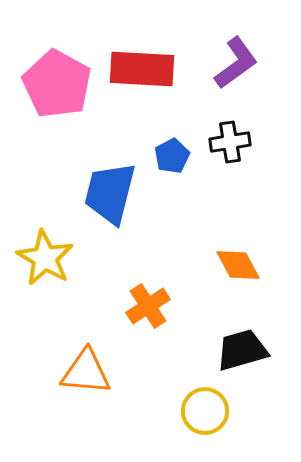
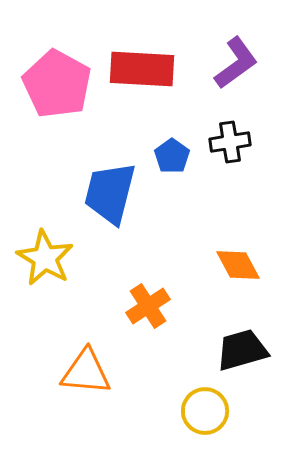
blue pentagon: rotated 8 degrees counterclockwise
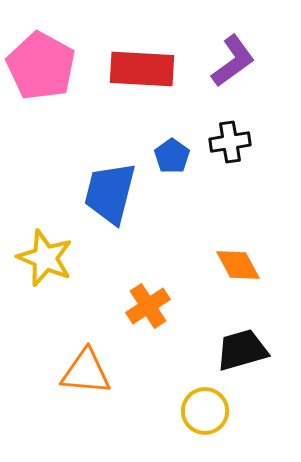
purple L-shape: moved 3 px left, 2 px up
pink pentagon: moved 16 px left, 18 px up
yellow star: rotated 8 degrees counterclockwise
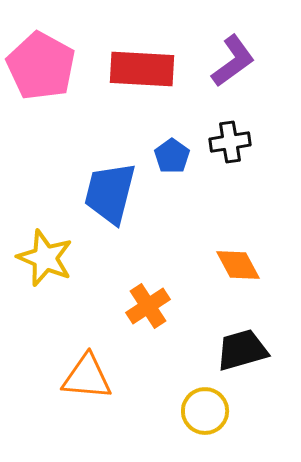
orange triangle: moved 1 px right, 5 px down
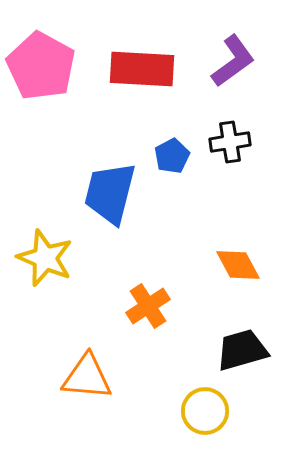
blue pentagon: rotated 8 degrees clockwise
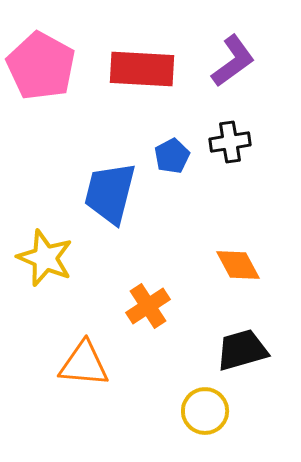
orange triangle: moved 3 px left, 13 px up
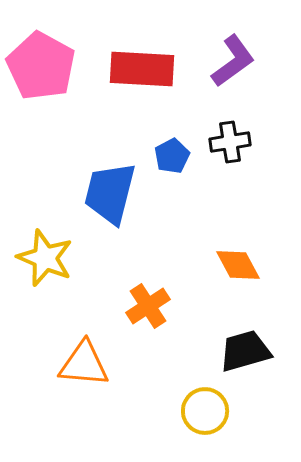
black trapezoid: moved 3 px right, 1 px down
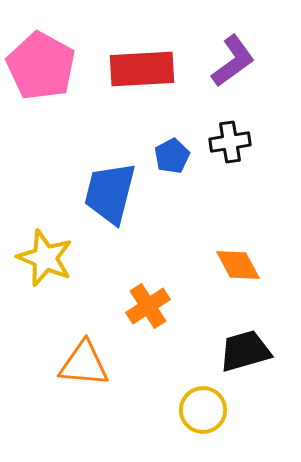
red rectangle: rotated 6 degrees counterclockwise
yellow circle: moved 2 px left, 1 px up
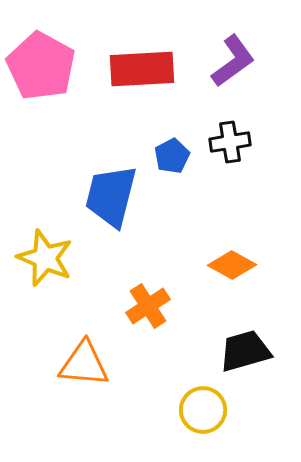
blue trapezoid: moved 1 px right, 3 px down
orange diamond: moved 6 px left; rotated 33 degrees counterclockwise
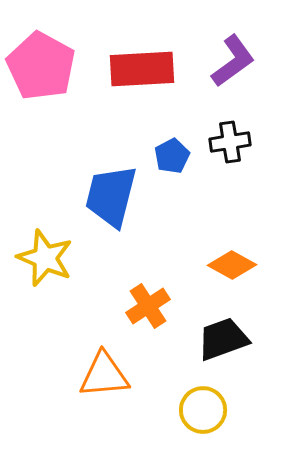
black trapezoid: moved 22 px left, 12 px up; rotated 4 degrees counterclockwise
orange triangle: moved 20 px right, 11 px down; rotated 10 degrees counterclockwise
